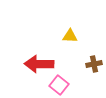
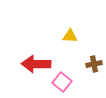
red arrow: moved 3 px left
pink square: moved 3 px right, 3 px up
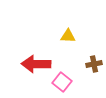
yellow triangle: moved 2 px left
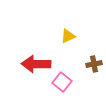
yellow triangle: rotated 28 degrees counterclockwise
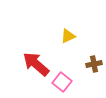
red arrow: rotated 40 degrees clockwise
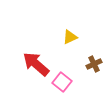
yellow triangle: moved 2 px right, 1 px down
brown cross: rotated 14 degrees counterclockwise
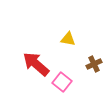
yellow triangle: moved 2 px left, 2 px down; rotated 35 degrees clockwise
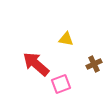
yellow triangle: moved 2 px left
pink square: moved 1 px left, 2 px down; rotated 30 degrees clockwise
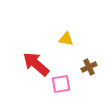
brown cross: moved 5 px left, 3 px down
pink square: rotated 12 degrees clockwise
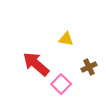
pink square: rotated 36 degrees counterclockwise
